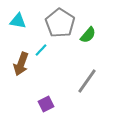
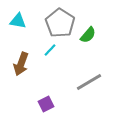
cyan line: moved 9 px right
gray line: moved 2 px right, 1 px down; rotated 24 degrees clockwise
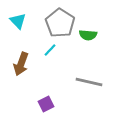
cyan triangle: rotated 36 degrees clockwise
green semicircle: rotated 54 degrees clockwise
gray line: rotated 44 degrees clockwise
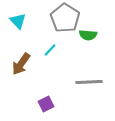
gray pentagon: moved 5 px right, 5 px up
brown arrow: rotated 15 degrees clockwise
gray line: rotated 16 degrees counterclockwise
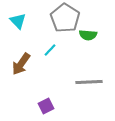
purple square: moved 2 px down
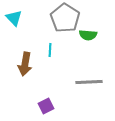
cyan triangle: moved 4 px left, 3 px up
cyan line: rotated 40 degrees counterclockwise
brown arrow: moved 4 px right; rotated 25 degrees counterclockwise
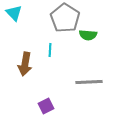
cyan triangle: moved 5 px up
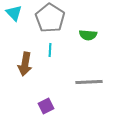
gray pentagon: moved 15 px left
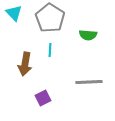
purple square: moved 3 px left, 8 px up
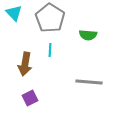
gray line: rotated 8 degrees clockwise
purple square: moved 13 px left
